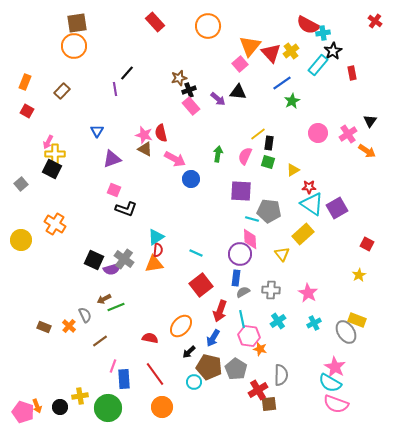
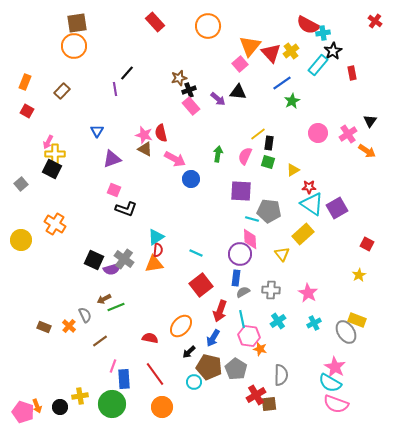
red cross at (258, 390): moved 2 px left, 5 px down
green circle at (108, 408): moved 4 px right, 4 px up
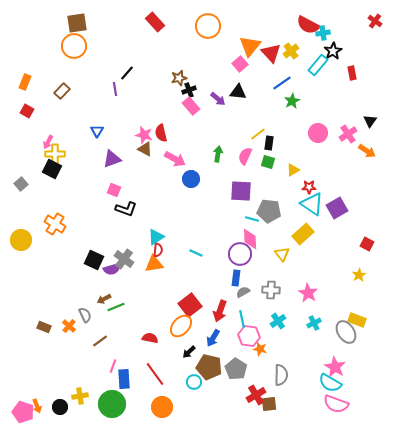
red square at (201, 285): moved 11 px left, 20 px down
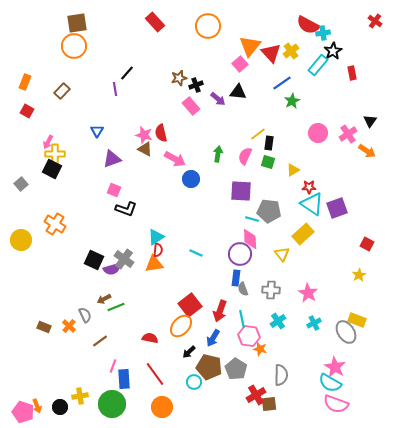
black cross at (189, 90): moved 7 px right, 5 px up
purple square at (337, 208): rotated 10 degrees clockwise
gray semicircle at (243, 292): moved 3 px up; rotated 80 degrees counterclockwise
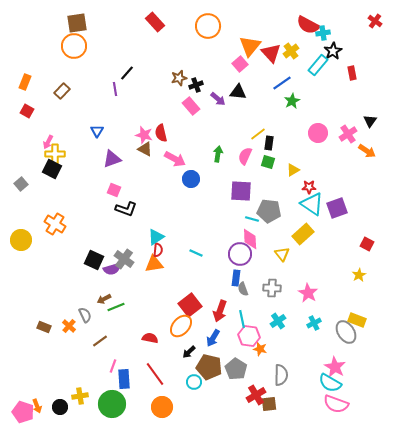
gray cross at (271, 290): moved 1 px right, 2 px up
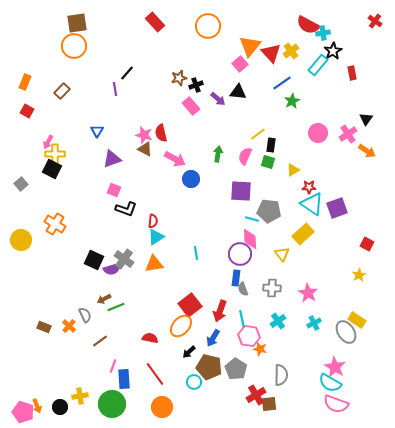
black triangle at (370, 121): moved 4 px left, 2 px up
black rectangle at (269, 143): moved 2 px right, 2 px down
red semicircle at (158, 250): moved 5 px left, 29 px up
cyan line at (196, 253): rotated 56 degrees clockwise
yellow rectangle at (357, 320): rotated 12 degrees clockwise
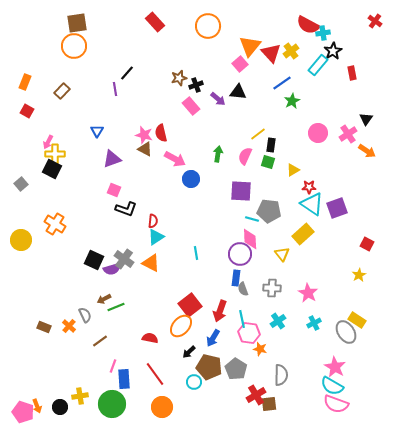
orange triangle at (154, 264): moved 3 px left, 1 px up; rotated 36 degrees clockwise
pink hexagon at (249, 336): moved 3 px up
cyan semicircle at (330, 383): moved 2 px right, 3 px down
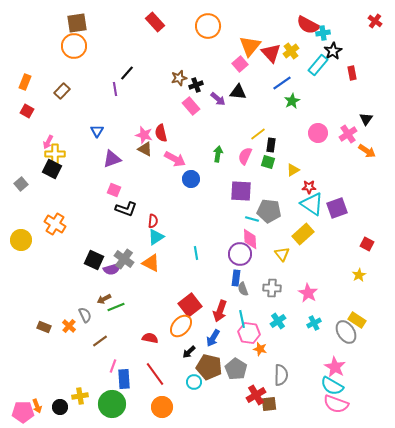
pink pentagon at (23, 412): rotated 20 degrees counterclockwise
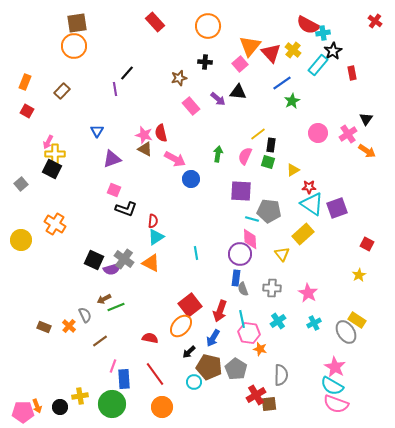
yellow cross at (291, 51): moved 2 px right, 1 px up; rotated 14 degrees counterclockwise
black cross at (196, 85): moved 9 px right, 23 px up; rotated 24 degrees clockwise
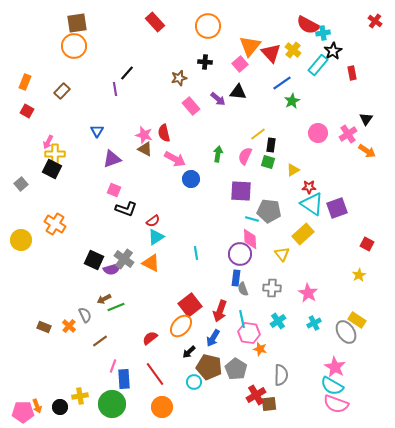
red semicircle at (161, 133): moved 3 px right
red semicircle at (153, 221): rotated 48 degrees clockwise
red semicircle at (150, 338): rotated 49 degrees counterclockwise
